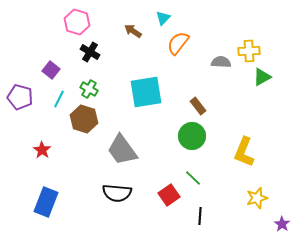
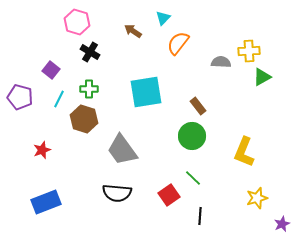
green cross: rotated 30 degrees counterclockwise
red star: rotated 18 degrees clockwise
blue rectangle: rotated 48 degrees clockwise
purple star: rotated 14 degrees clockwise
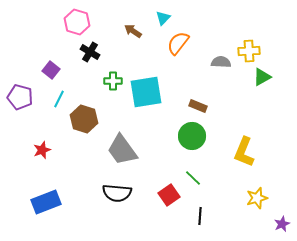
green cross: moved 24 px right, 8 px up
brown rectangle: rotated 30 degrees counterclockwise
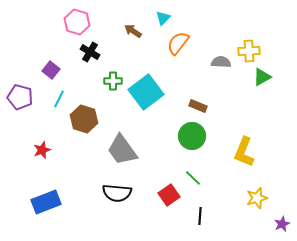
cyan square: rotated 28 degrees counterclockwise
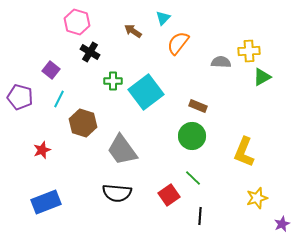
brown hexagon: moved 1 px left, 4 px down
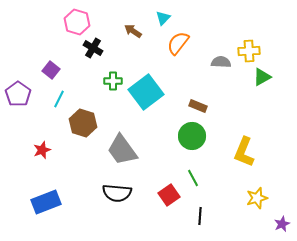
black cross: moved 3 px right, 4 px up
purple pentagon: moved 2 px left, 3 px up; rotated 20 degrees clockwise
green line: rotated 18 degrees clockwise
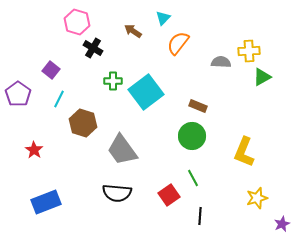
red star: moved 8 px left; rotated 18 degrees counterclockwise
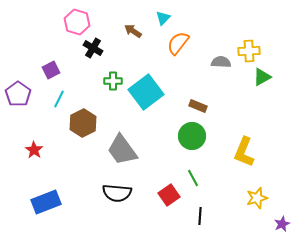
purple square: rotated 24 degrees clockwise
brown hexagon: rotated 16 degrees clockwise
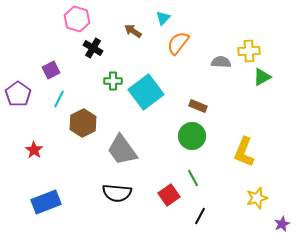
pink hexagon: moved 3 px up
black line: rotated 24 degrees clockwise
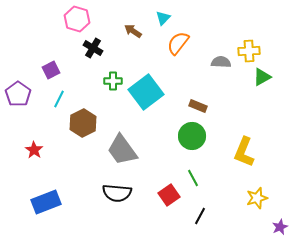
purple star: moved 2 px left, 3 px down
